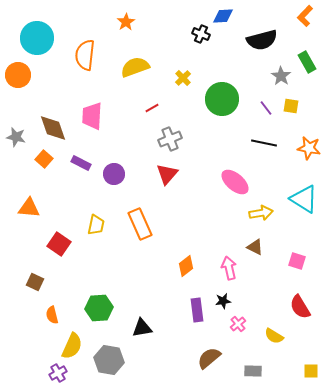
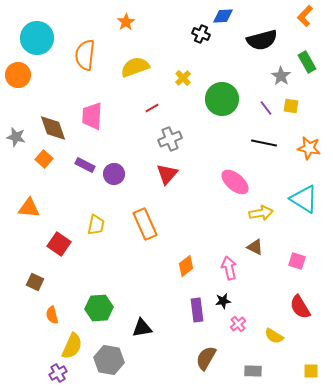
purple rectangle at (81, 163): moved 4 px right, 2 px down
orange rectangle at (140, 224): moved 5 px right
brown semicircle at (209, 358): moved 3 px left; rotated 20 degrees counterclockwise
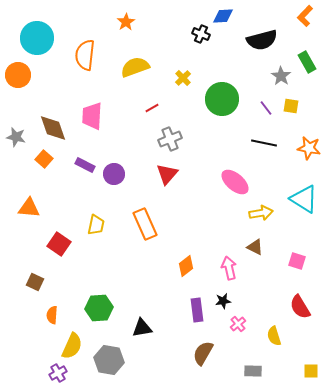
orange semicircle at (52, 315): rotated 18 degrees clockwise
yellow semicircle at (274, 336): rotated 42 degrees clockwise
brown semicircle at (206, 358): moved 3 px left, 5 px up
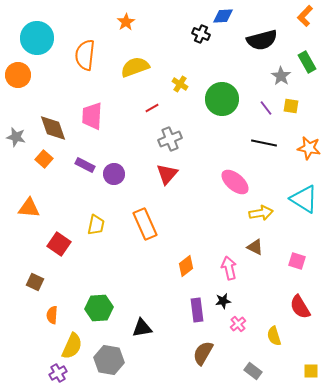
yellow cross at (183, 78): moved 3 px left, 6 px down; rotated 14 degrees counterclockwise
gray rectangle at (253, 371): rotated 36 degrees clockwise
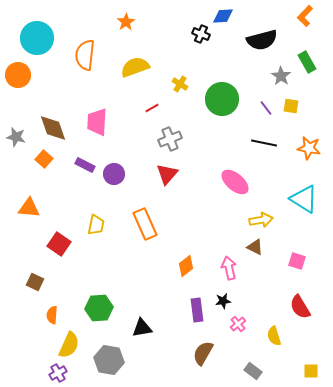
pink trapezoid at (92, 116): moved 5 px right, 6 px down
yellow arrow at (261, 213): moved 7 px down
yellow semicircle at (72, 346): moved 3 px left, 1 px up
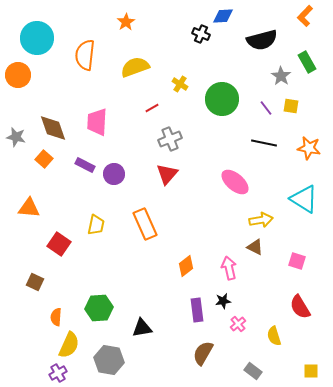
orange semicircle at (52, 315): moved 4 px right, 2 px down
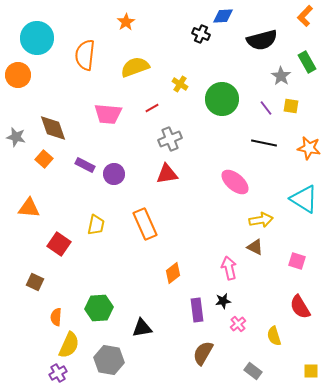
pink trapezoid at (97, 122): moved 11 px right, 8 px up; rotated 88 degrees counterclockwise
red triangle at (167, 174): rotated 40 degrees clockwise
orange diamond at (186, 266): moved 13 px left, 7 px down
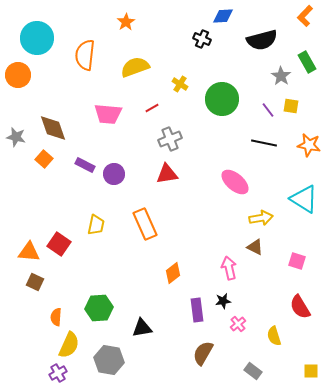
black cross at (201, 34): moved 1 px right, 5 px down
purple line at (266, 108): moved 2 px right, 2 px down
orange star at (309, 148): moved 3 px up
orange triangle at (29, 208): moved 44 px down
yellow arrow at (261, 220): moved 2 px up
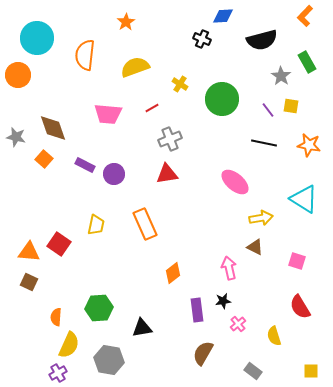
brown square at (35, 282): moved 6 px left
